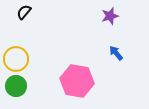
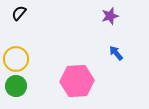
black semicircle: moved 5 px left, 1 px down
pink hexagon: rotated 12 degrees counterclockwise
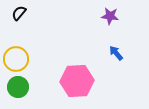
purple star: rotated 24 degrees clockwise
green circle: moved 2 px right, 1 px down
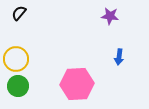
blue arrow: moved 3 px right, 4 px down; rotated 133 degrees counterclockwise
pink hexagon: moved 3 px down
green circle: moved 1 px up
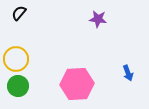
purple star: moved 12 px left, 3 px down
blue arrow: moved 9 px right, 16 px down; rotated 28 degrees counterclockwise
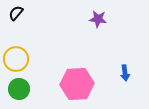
black semicircle: moved 3 px left
blue arrow: moved 3 px left; rotated 14 degrees clockwise
green circle: moved 1 px right, 3 px down
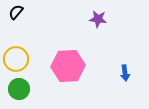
black semicircle: moved 1 px up
pink hexagon: moved 9 px left, 18 px up
